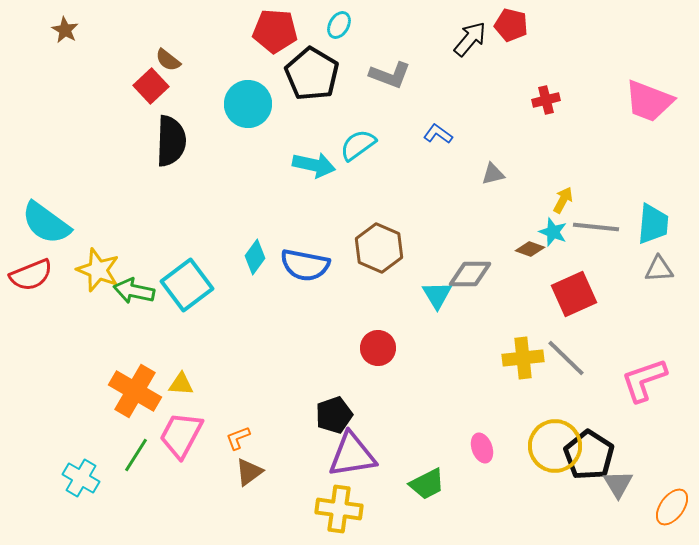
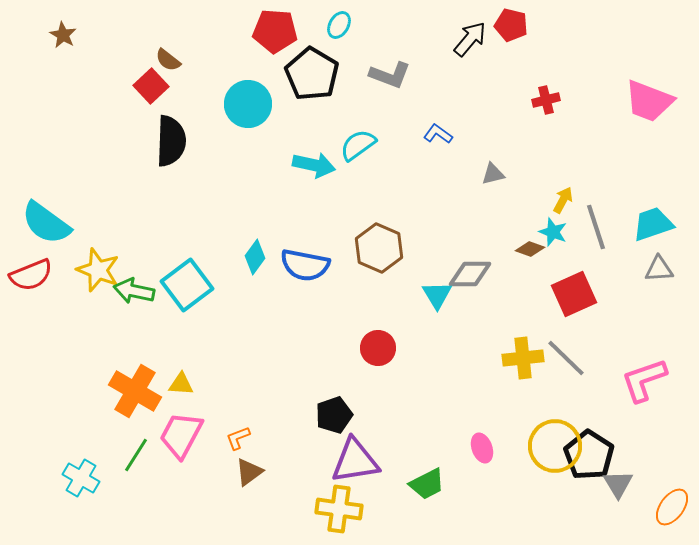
brown star at (65, 30): moved 2 px left, 5 px down
cyan trapezoid at (653, 224): rotated 114 degrees counterclockwise
gray line at (596, 227): rotated 66 degrees clockwise
purple triangle at (352, 455): moved 3 px right, 6 px down
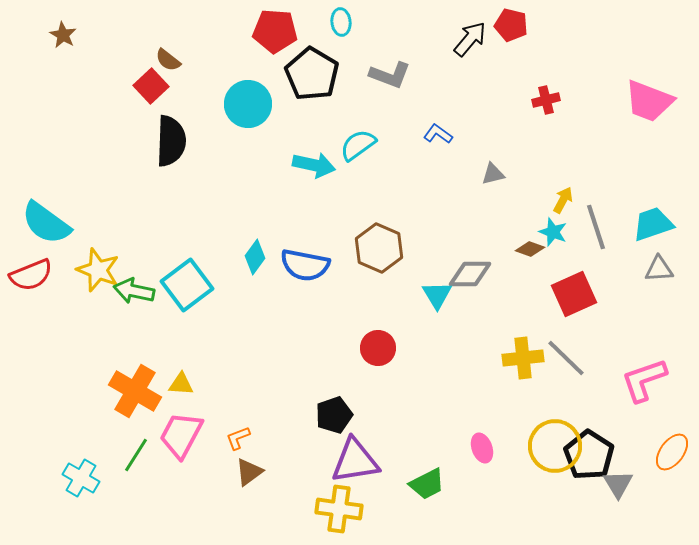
cyan ellipse at (339, 25): moved 2 px right, 3 px up; rotated 36 degrees counterclockwise
orange ellipse at (672, 507): moved 55 px up
